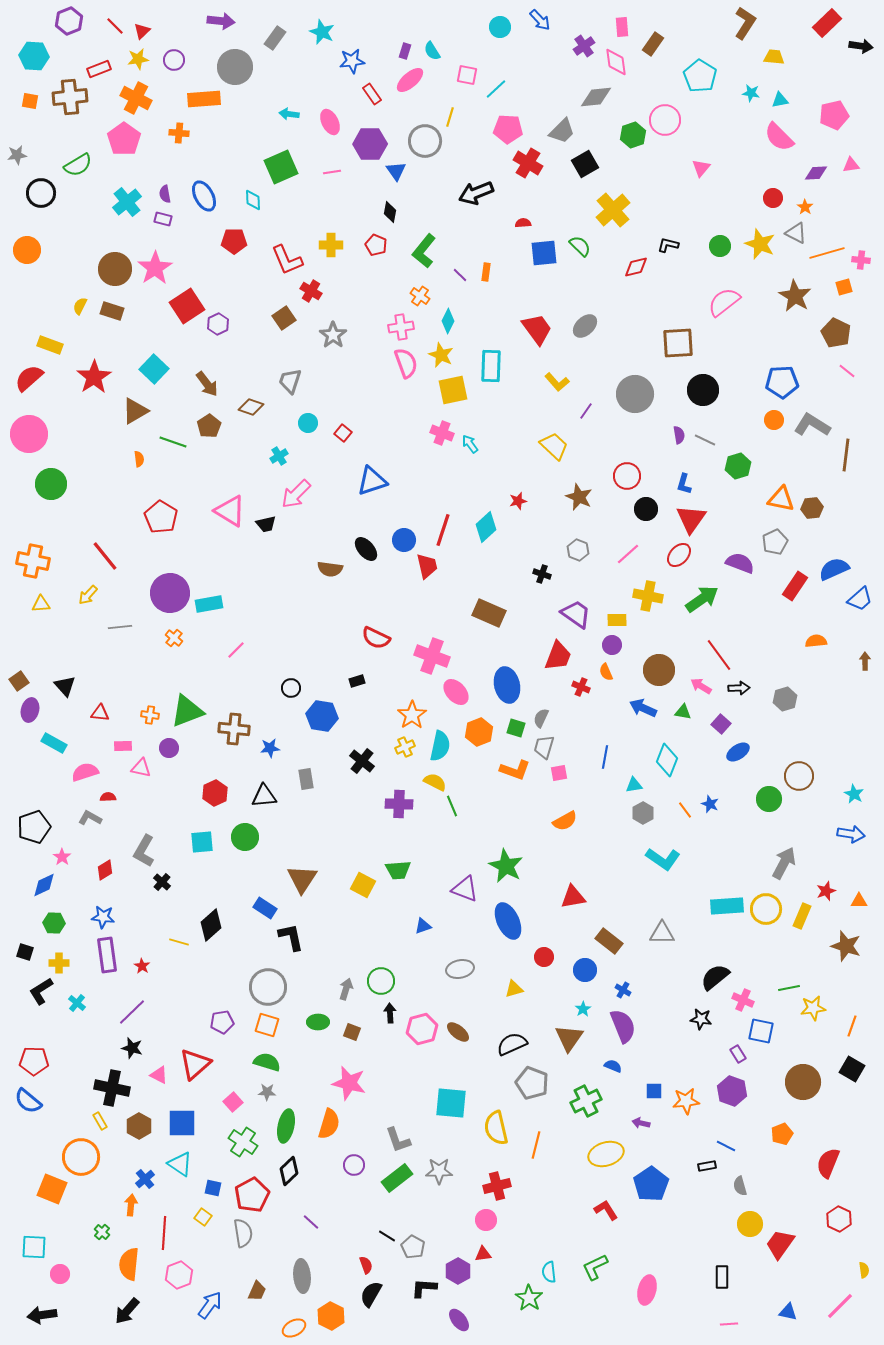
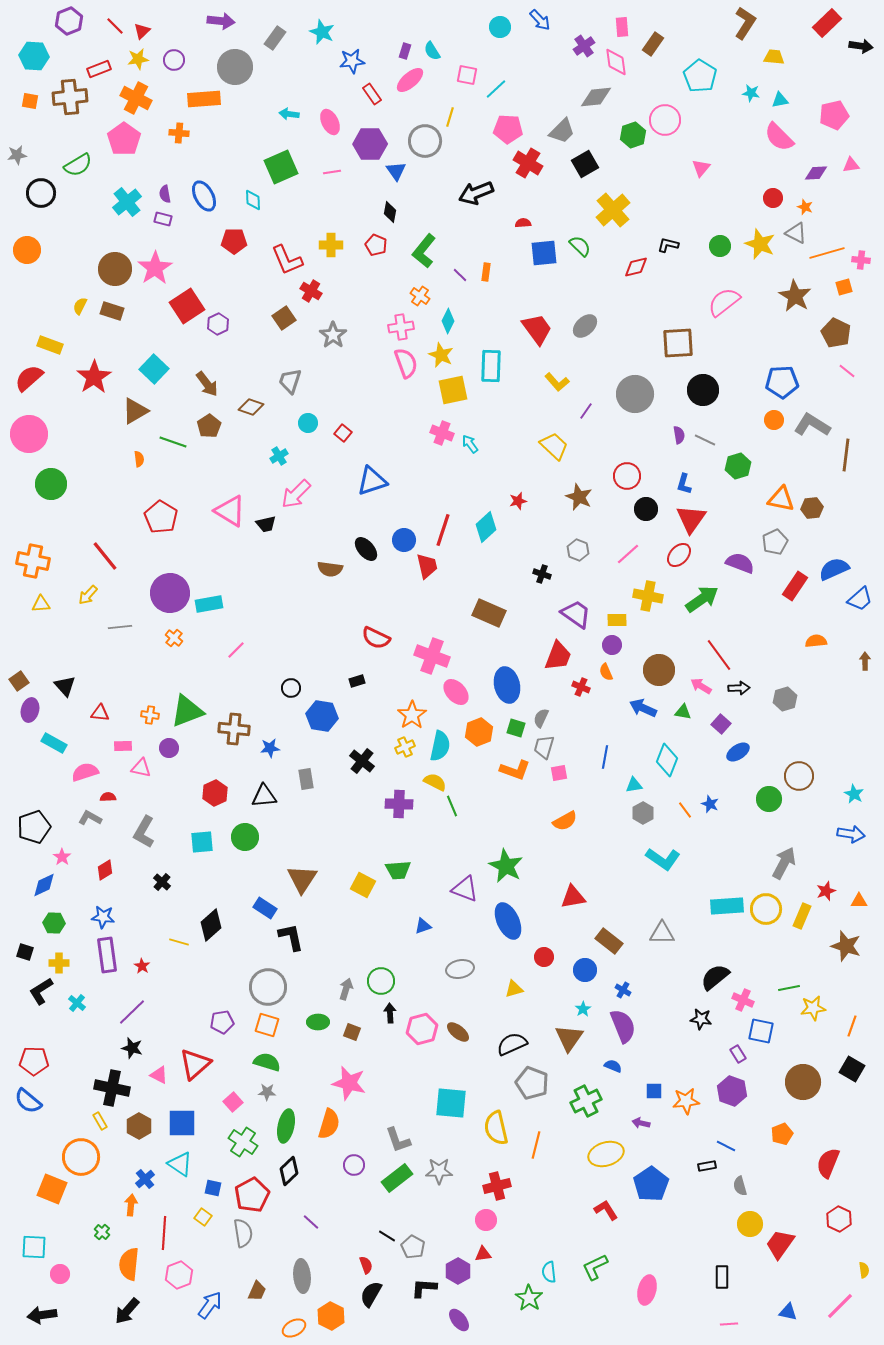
orange star at (805, 207): rotated 14 degrees counterclockwise
gray L-shape at (144, 851): moved 19 px up
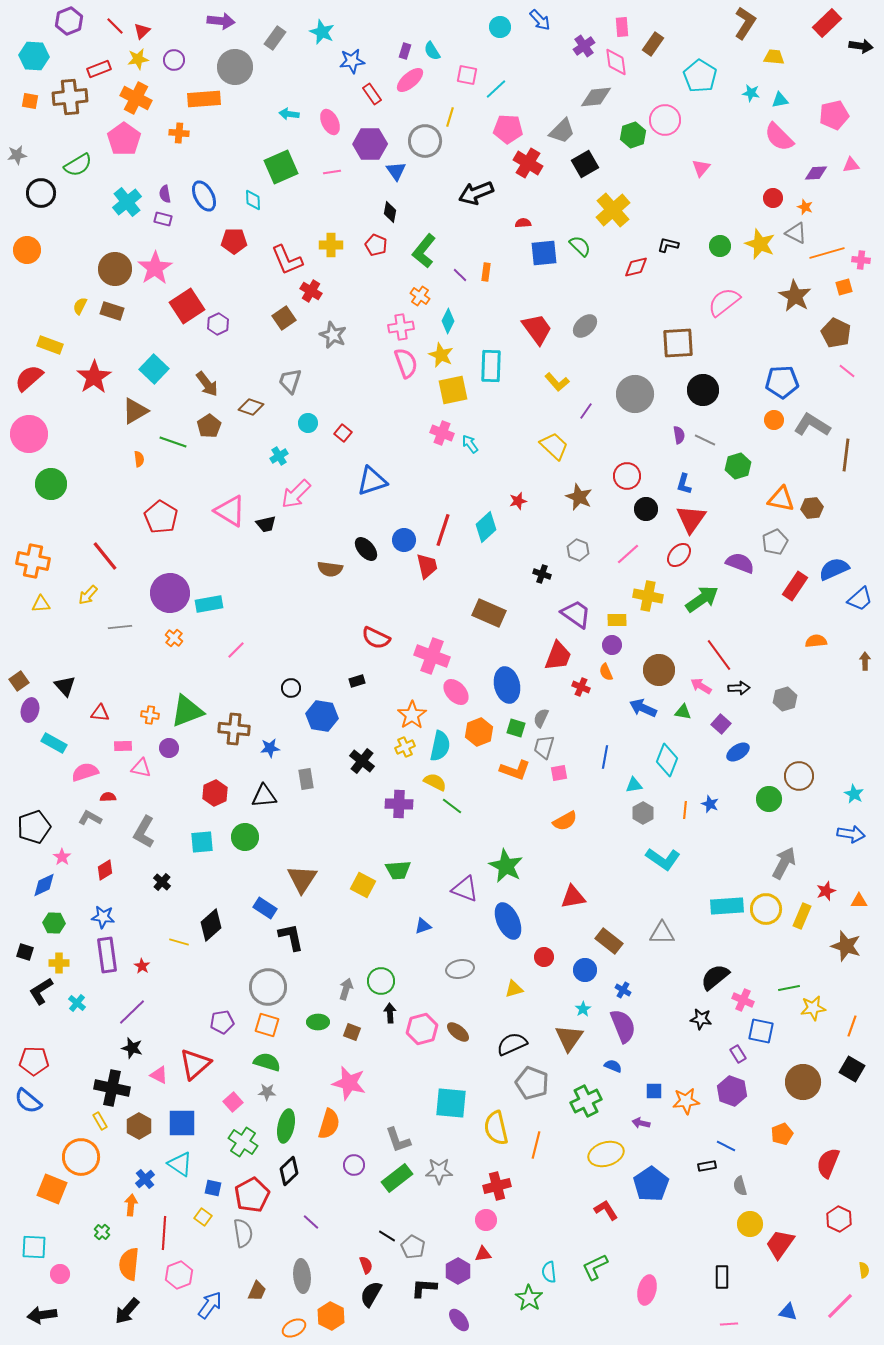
gray star at (333, 335): rotated 12 degrees counterclockwise
green line at (452, 806): rotated 30 degrees counterclockwise
orange line at (685, 810): rotated 42 degrees clockwise
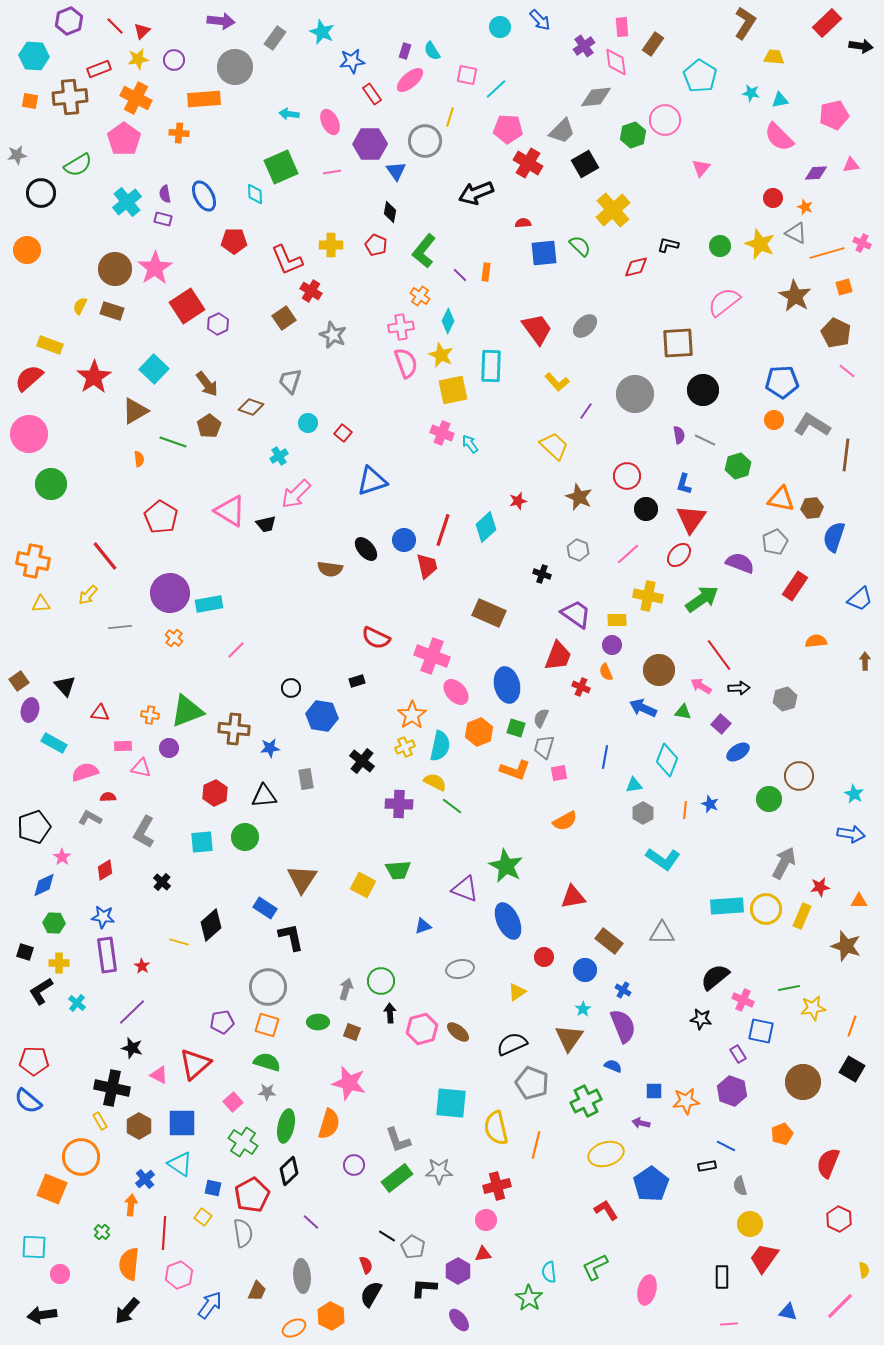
cyan diamond at (253, 200): moved 2 px right, 6 px up
pink cross at (861, 260): moved 1 px right, 17 px up; rotated 18 degrees clockwise
blue semicircle at (834, 569): moved 32 px up; rotated 48 degrees counterclockwise
red star at (826, 891): moved 6 px left, 4 px up; rotated 12 degrees clockwise
yellow triangle at (514, 989): moved 3 px right, 3 px down; rotated 18 degrees counterclockwise
red trapezoid at (780, 1244): moved 16 px left, 14 px down
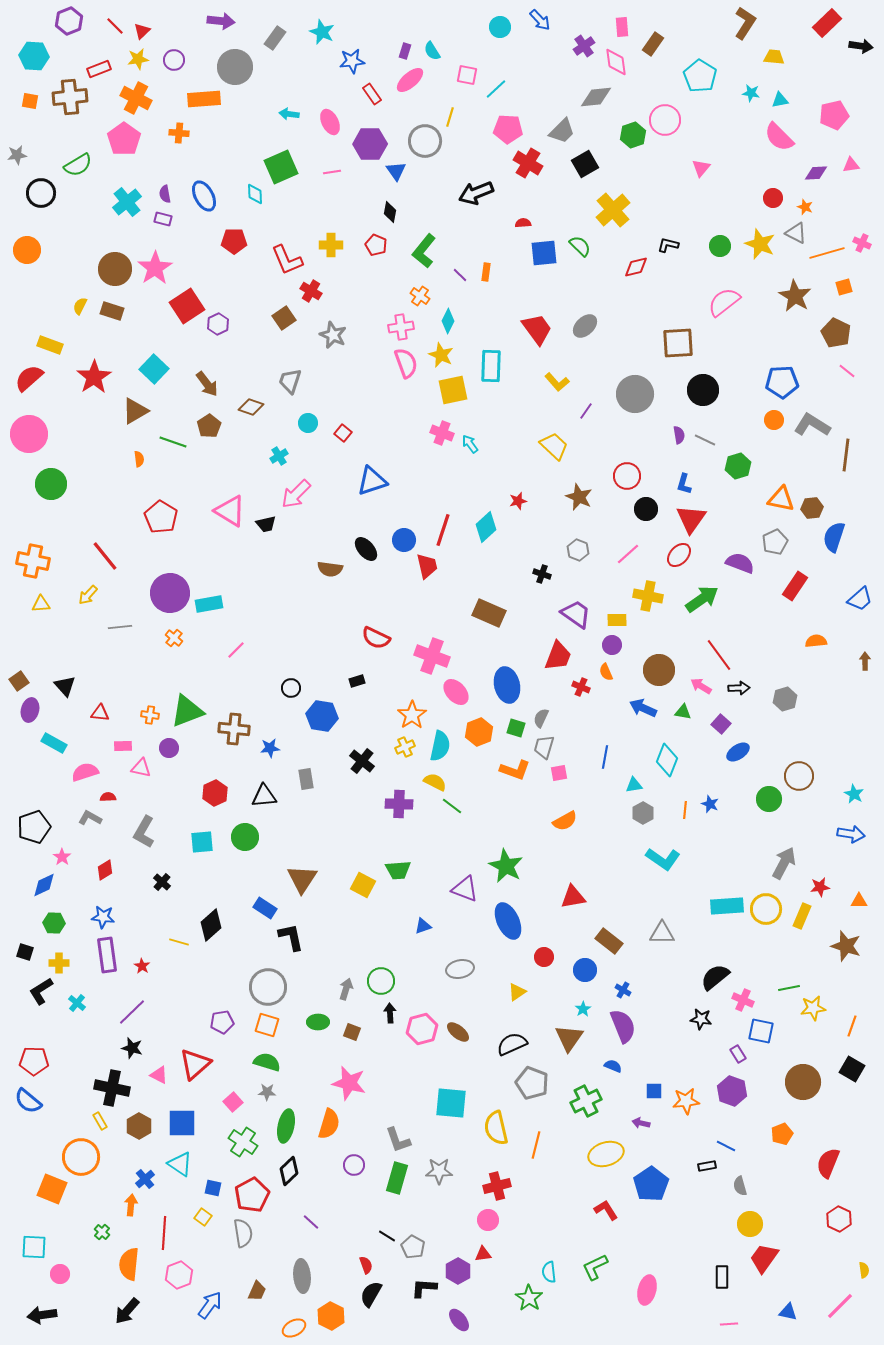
green rectangle at (397, 1178): rotated 36 degrees counterclockwise
pink circle at (486, 1220): moved 2 px right
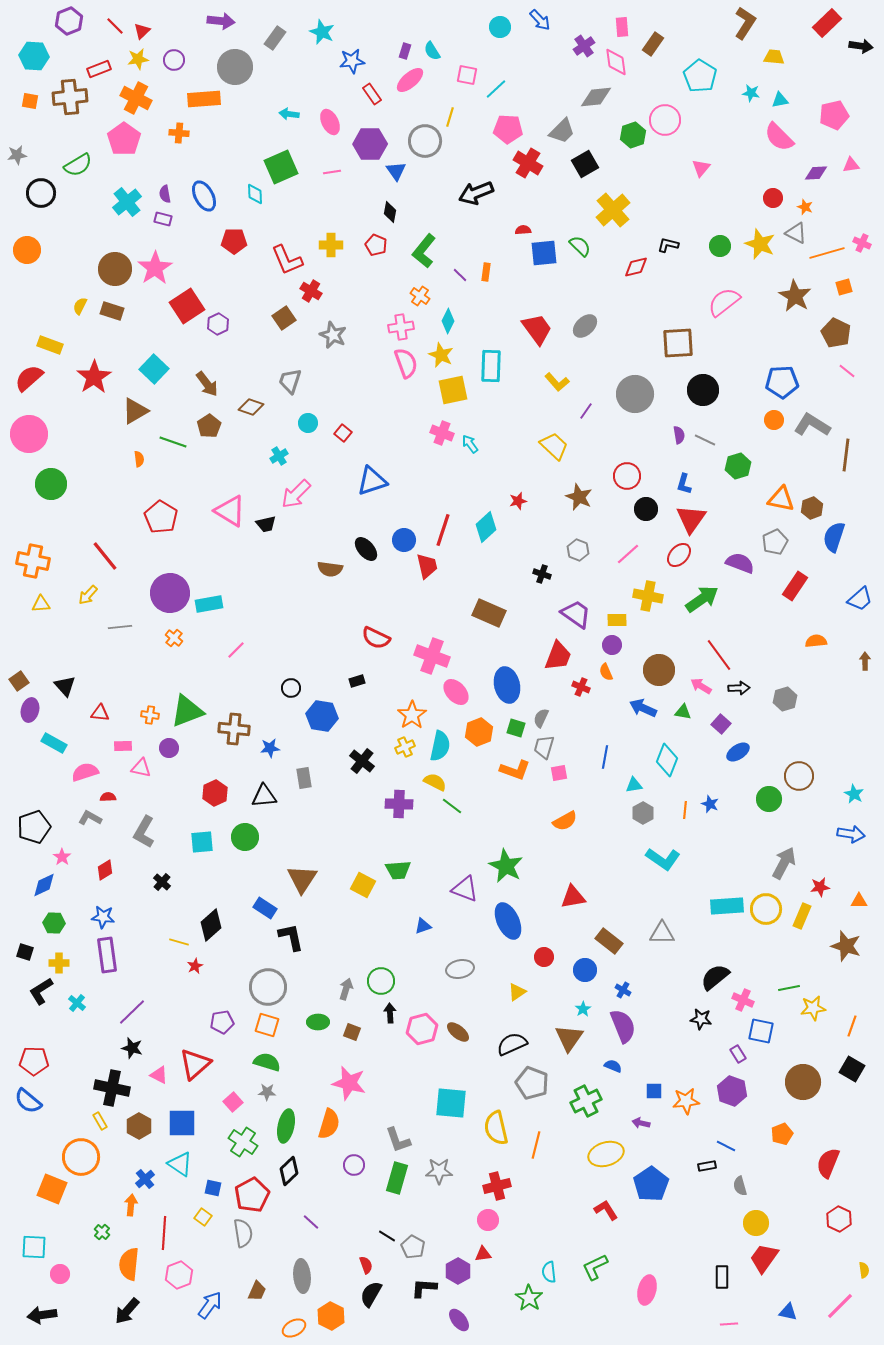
red semicircle at (523, 223): moved 7 px down
brown hexagon at (812, 508): rotated 15 degrees counterclockwise
gray rectangle at (306, 779): moved 2 px left, 1 px up
red star at (142, 966): moved 53 px right; rotated 14 degrees clockwise
yellow circle at (750, 1224): moved 6 px right, 1 px up
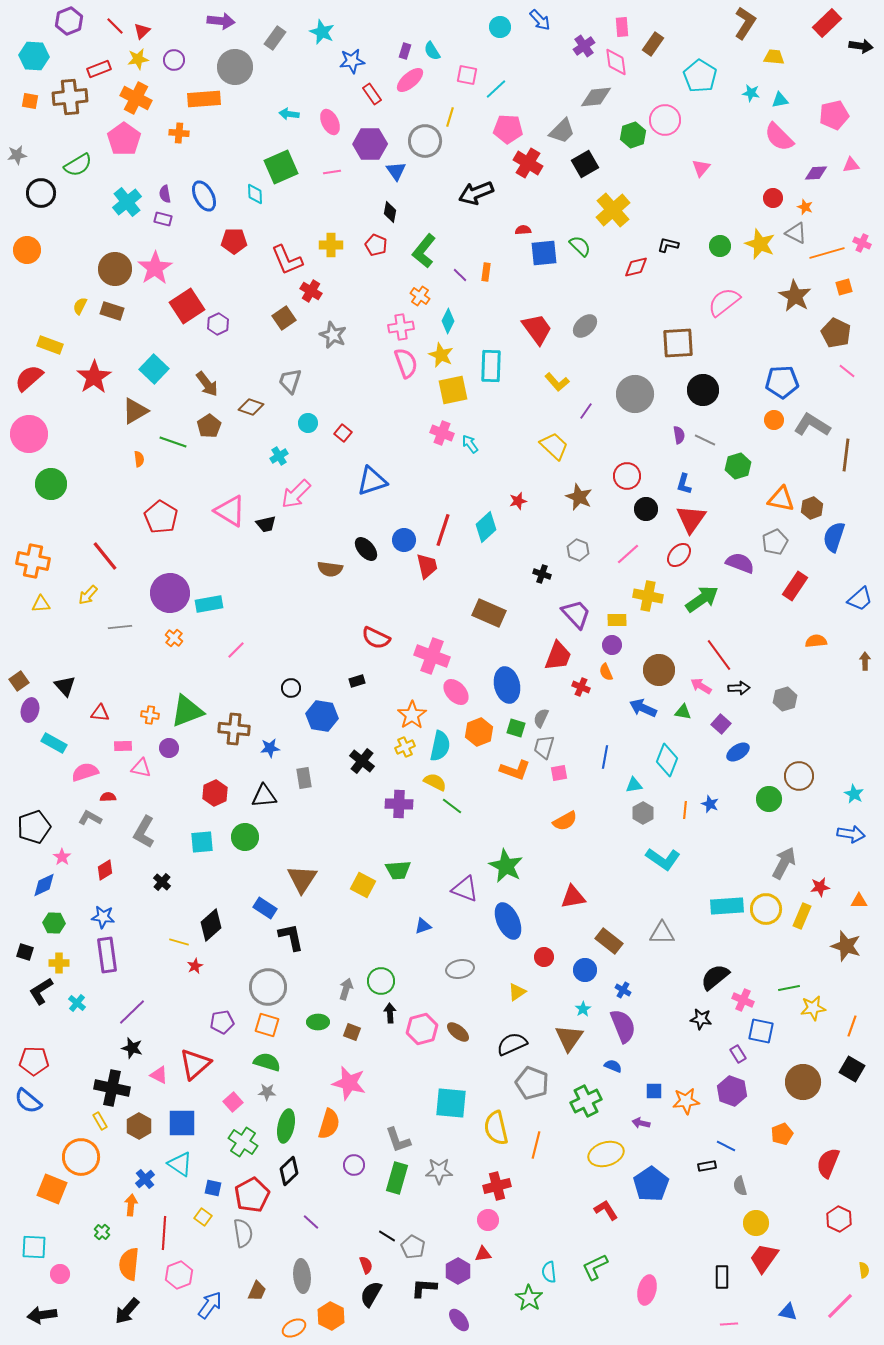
purple trapezoid at (576, 614): rotated 12 degrees clockwise
